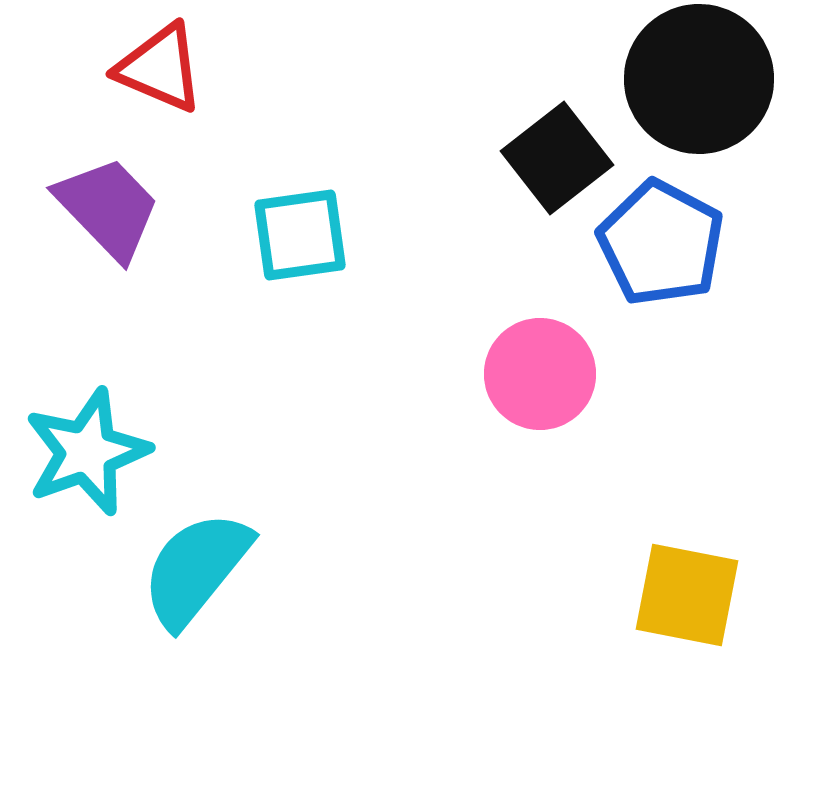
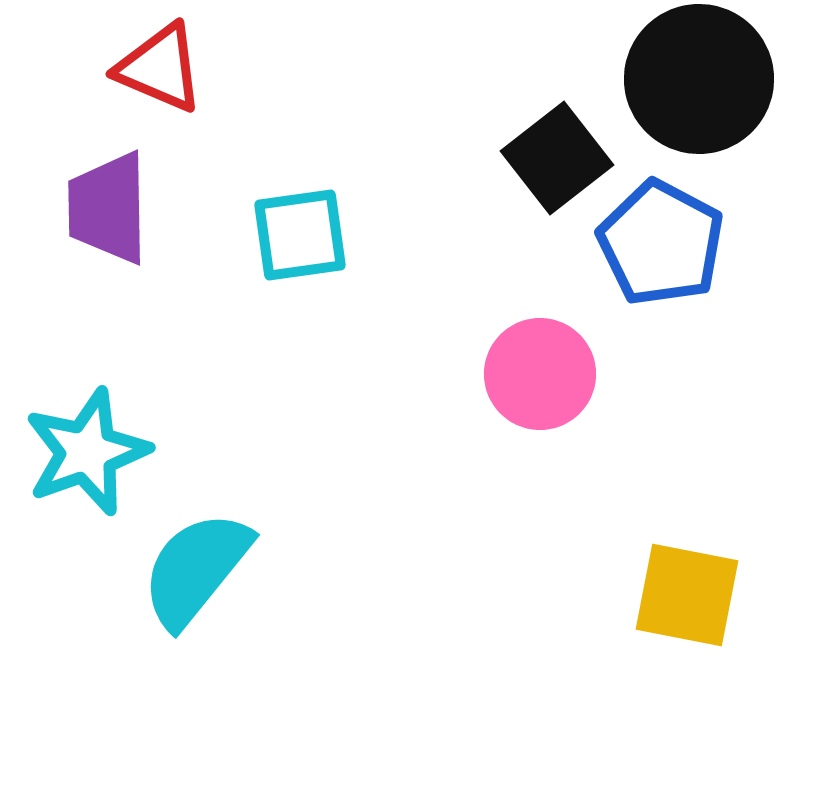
purple trapezoid: rotated 137 degrees counterclockwise
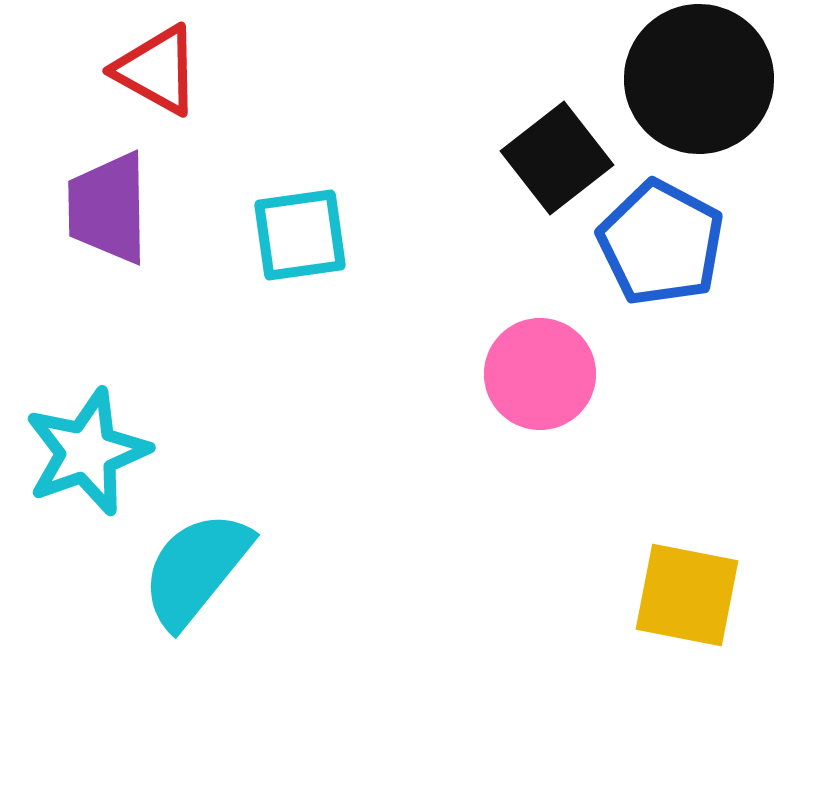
red triangle: moved 3 px left, 2 px down; rotated 6 degrees clockwise
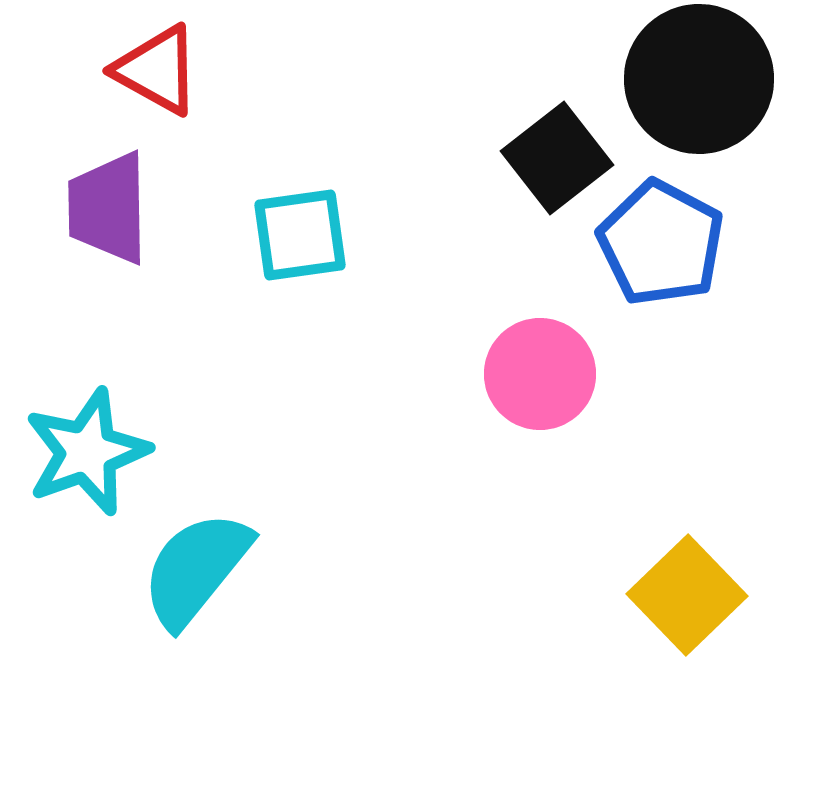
yellow square: rotated 35 degrees clockwise
